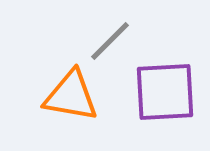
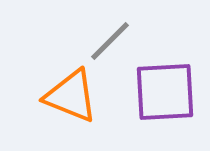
orange triangle: rotated 12 degrees clockwise
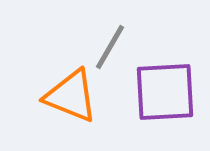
gray line: moved 6 px down; rotated 15 degrees counterclockwise
